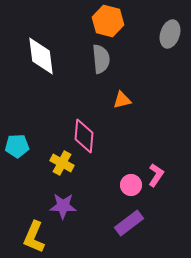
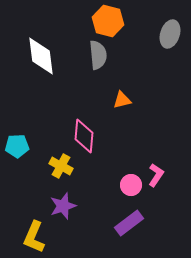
gray semicircle: moved 3 px left, 4 px up
yellow cross: moved 1 px left, 3 px down
purple star: rotated 20 degrees counterclockwise
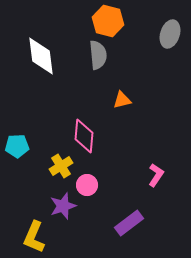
yellow cross: rotated 30 degrees clockwise
pink circle: moved 44 px left
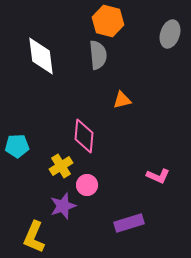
pink L-shape: moved 2 px right, 1 px down; rotated 80 degrees clockwise
purple rectangle: rotated 20 degrees clockwise
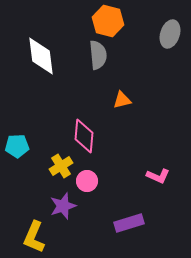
pink circle: moved 4 px up
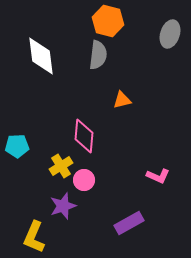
gray semicircle: rotated 12 degrees clockwise
pink circle: moved 3 px left, 1 px up
purple rectangle: rotated 12 degrees counterclockwise
